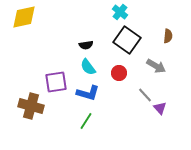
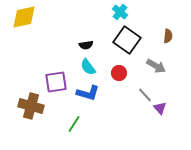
green line: moved 12 px left, 3 px down
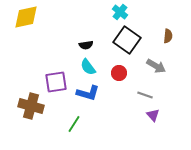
yellow diamond: moved 2 px right
gray line: rotated 28 degrees counterclockwise
purple triangle: moved 7 px left, 7 px down
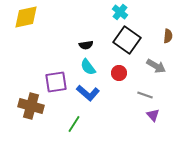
blue L-shape: rotated 25 degrees clockwise
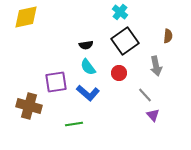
black square: moved 2 px left, 1 px down; rotated 20 degrees clockwise
gray arrow: rotated 48 degrees clockwise
gray line: rotated 28 degrees clockwise
brown cross: moved 2 px left
green line: rotated 48 degrees clockwise
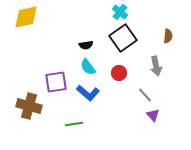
black square: moved 2 px left, 3 px up
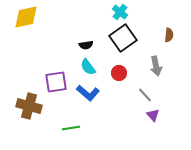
brown semicircle: moved 1 px right, 1 px up
green line: moved 3 px left, 4 px down
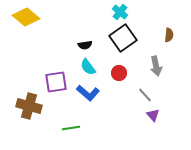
yellow diamond: rotated 52 degrees clockwise
black semicircle: moved 1 px left
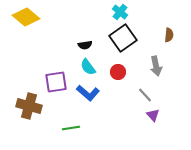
red circle: moved 1 px left, 1 px up
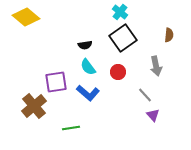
brown cross: moved 5 px right; rotated 35 degrees clockwise
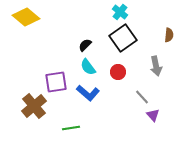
black semicircle: rotated 144 degrees clockwise
gray line: moved 3 px left, 2 px down
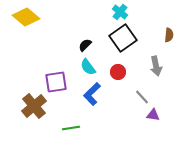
blue L-shape: moved 4 px right, 1 px down; rotated 95 degrees clockwise
purple triangle: rotated 40 degrees counterclockwise
